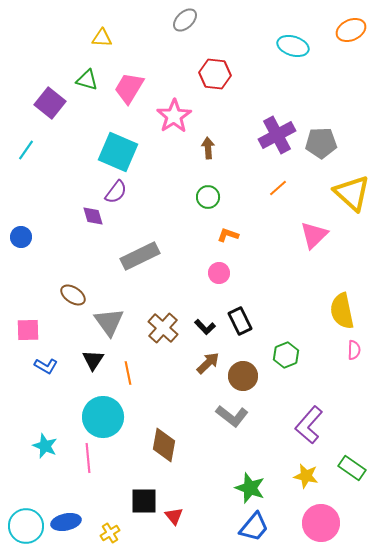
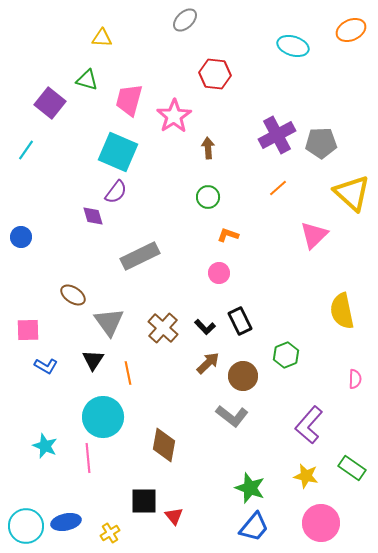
pink trapezoid at (129, 88): moved 12 px down; rotated 16 degrees counterclockwise
pink semicircle at (354, 350): moved 1 px right, 29 px down
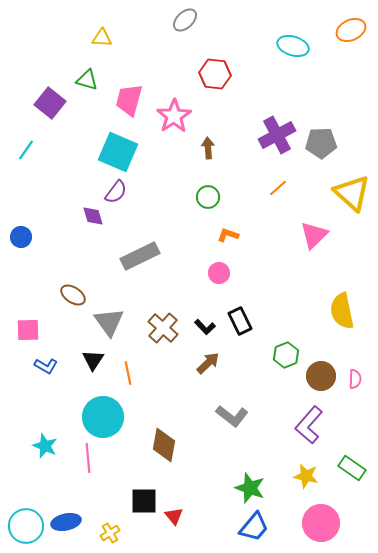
brown circle at (243, 376): moved 78 px right
